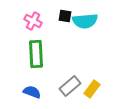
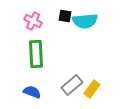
gray rectangle: moved 2 px right, 1 px up
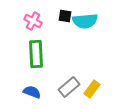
gray rectangle: moved 3 px left, 2 px down
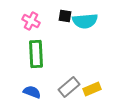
pink cross: moved 2 px left
yellow rectangle: rotated 30 degrees clockwise
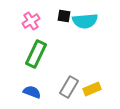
black square: moved 1 px left
pink cross: rotated 30 degrees clockwise
green rectangle: rotated 28 degrees clockwise
gray rectangle: rotated 20 degrees counterclockwise
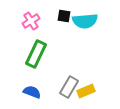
yellow rectangle: moved 6 px left, 2 px down
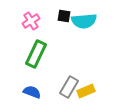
cyan semicircle: moved 1 px left
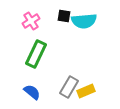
blue semicircle: rotated 18 degrees clockwise
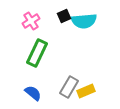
black square: rotated 32 degrees counterclockwise
green rectangle: moved 1 px right, 1 px up
blue semicircle: moved 1 px right, 1 px down
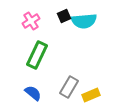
green rectangle: moved 2 px down
yellow rectangle: moved 5 px right, 4 px down
